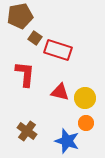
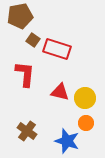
brown square: moved 2 px left, 2 px down
red rectangle: moved 1 px left, 1 px up
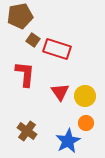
red triangle: rotated 42 degrees clockwise
yellow circle: moved 2 px up
blue star: moved 1 px right; rotated 25 degrees clockwise
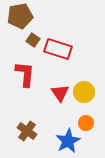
red rectangle: moved 1 px right
red triangle: moved 1 px down
yellow circle: moved 1 px left, 4 px up
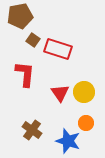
brown cross: moved 5 px right, 1 px up
blue star: rotated 25 degrees counterclockwise
